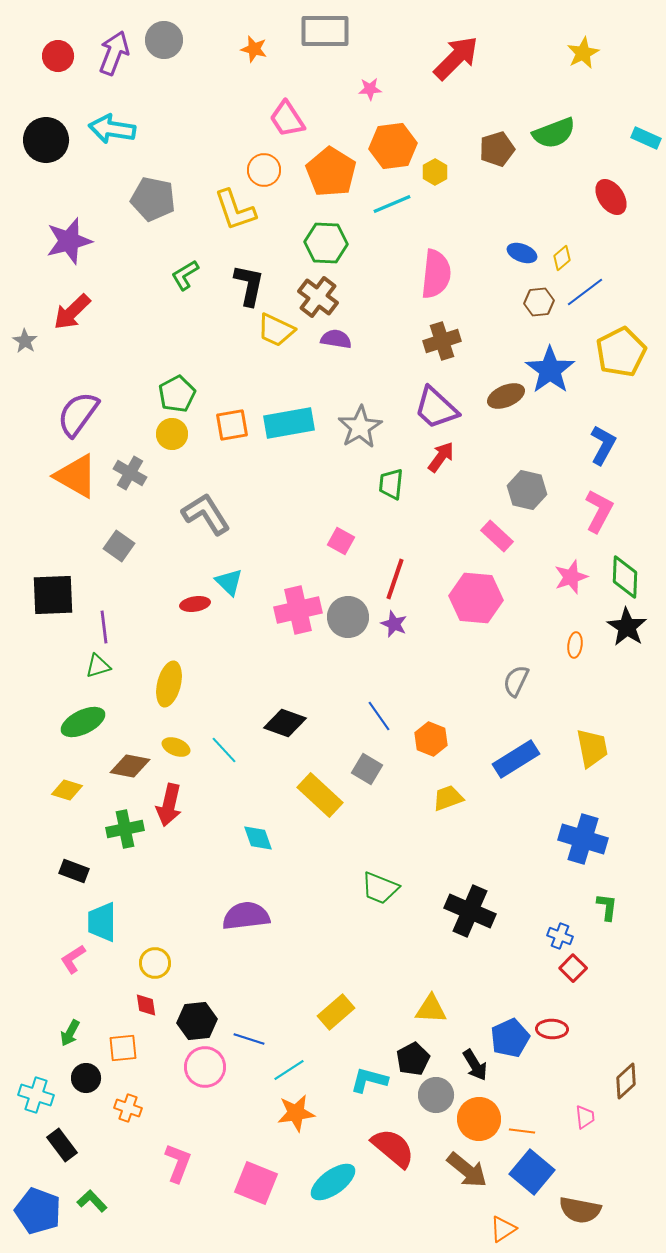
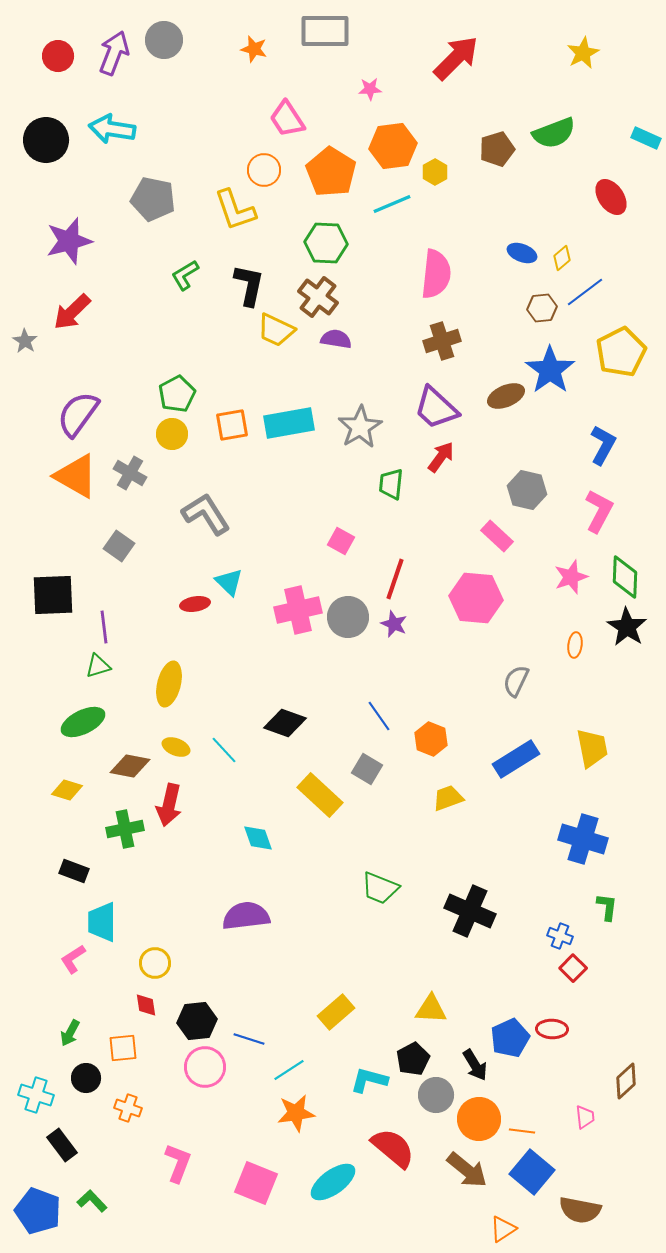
brown hexagon at (539, 302): moved 3 px right, 6 px down
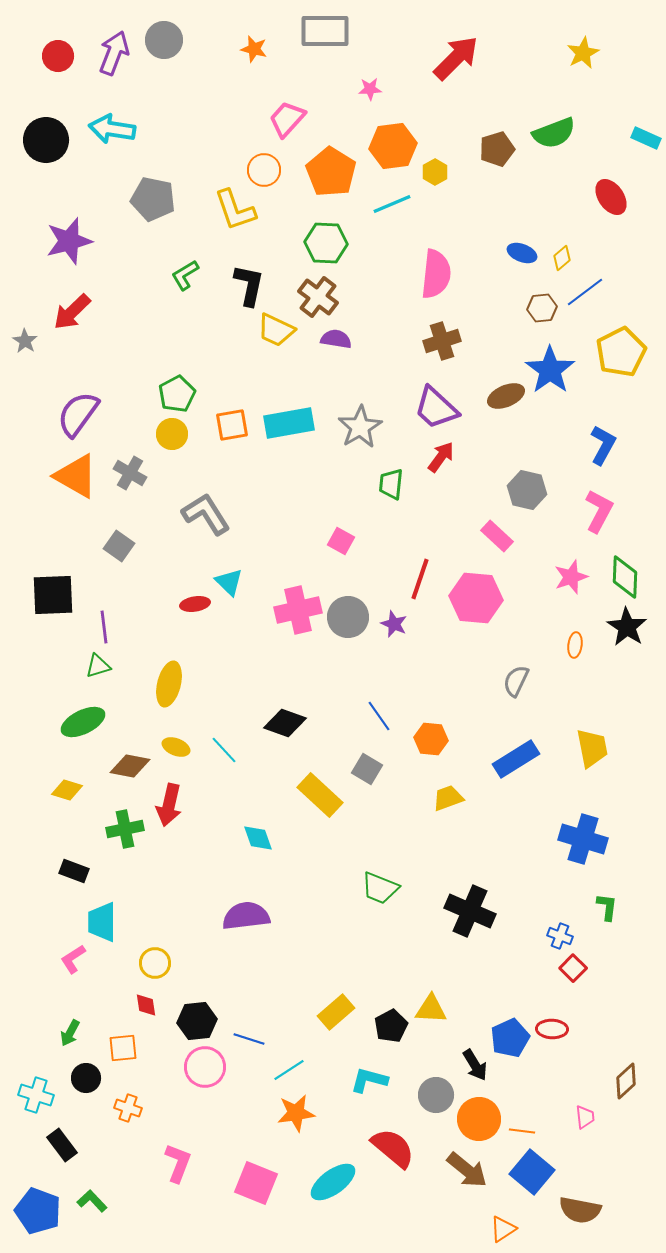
pink trapezoid at (287, 119): rotated 75 degrees clockwise
red line at (395, 579): moved 25 px right
orange hexagon at (431, 739): rotated 16 degrees counterclockwise
black pentagon at (413, 1059): moved 22 px left, 33 px up
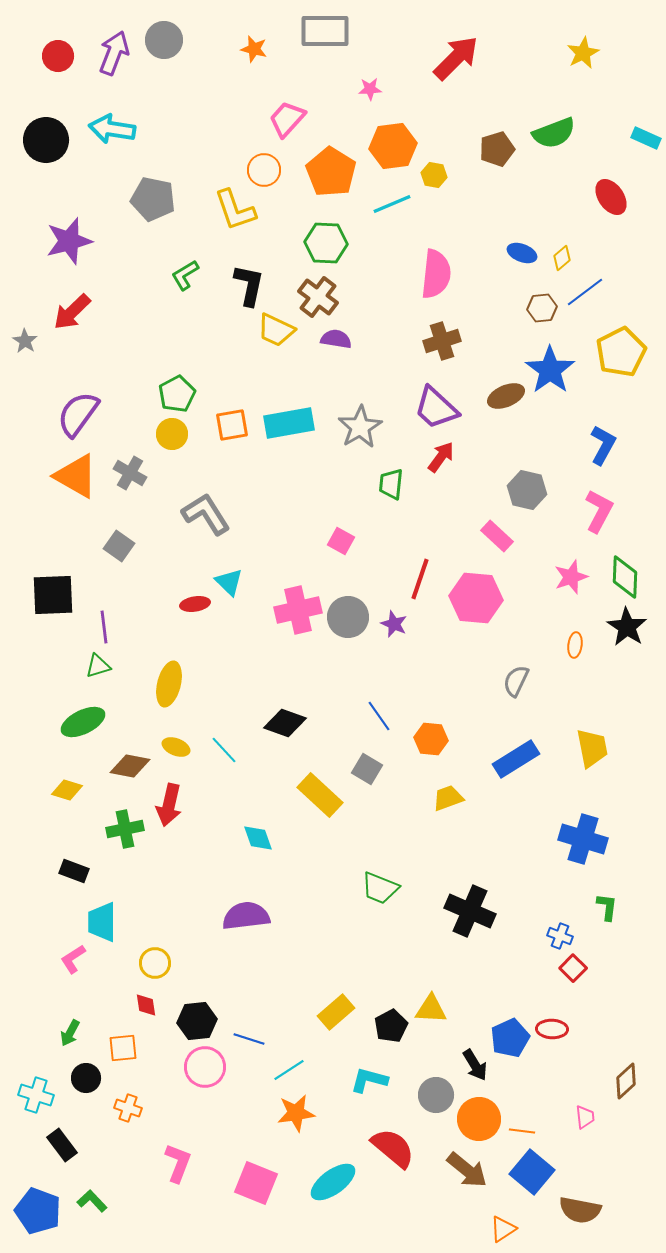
yellow hexagon at (435, 172): moved 1 px left, 3 px down; rotated 20 degrees counterclockwise
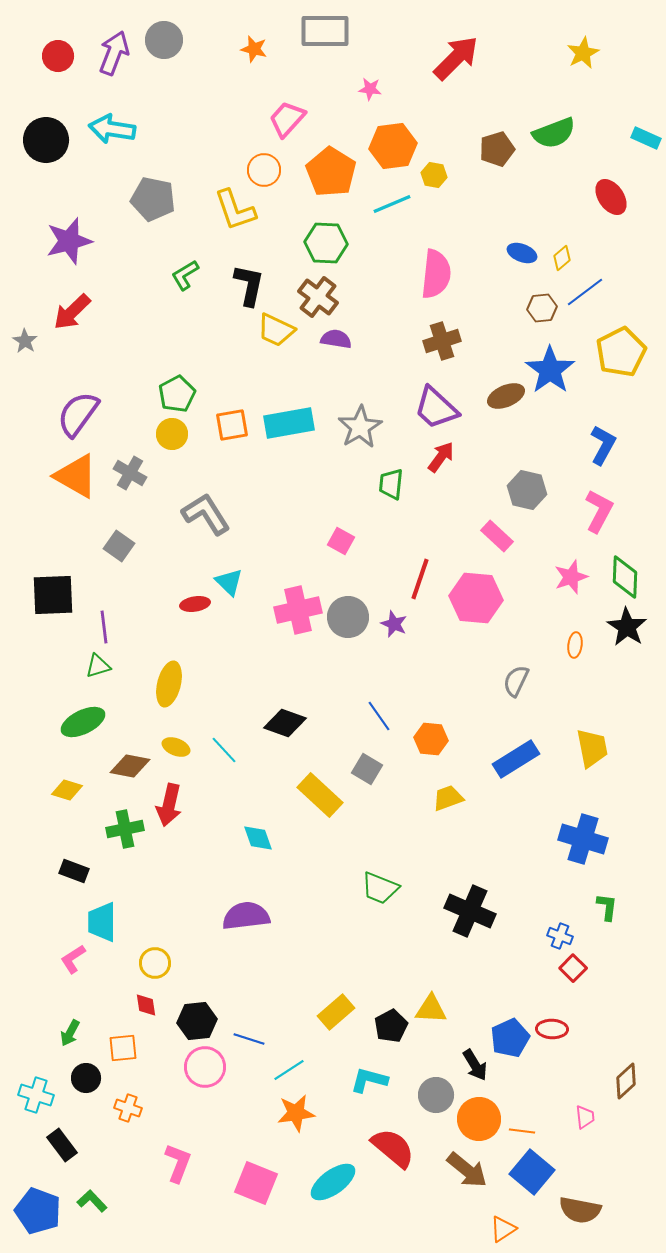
pink star at (370, 89): rotated 10 degrees clockwise
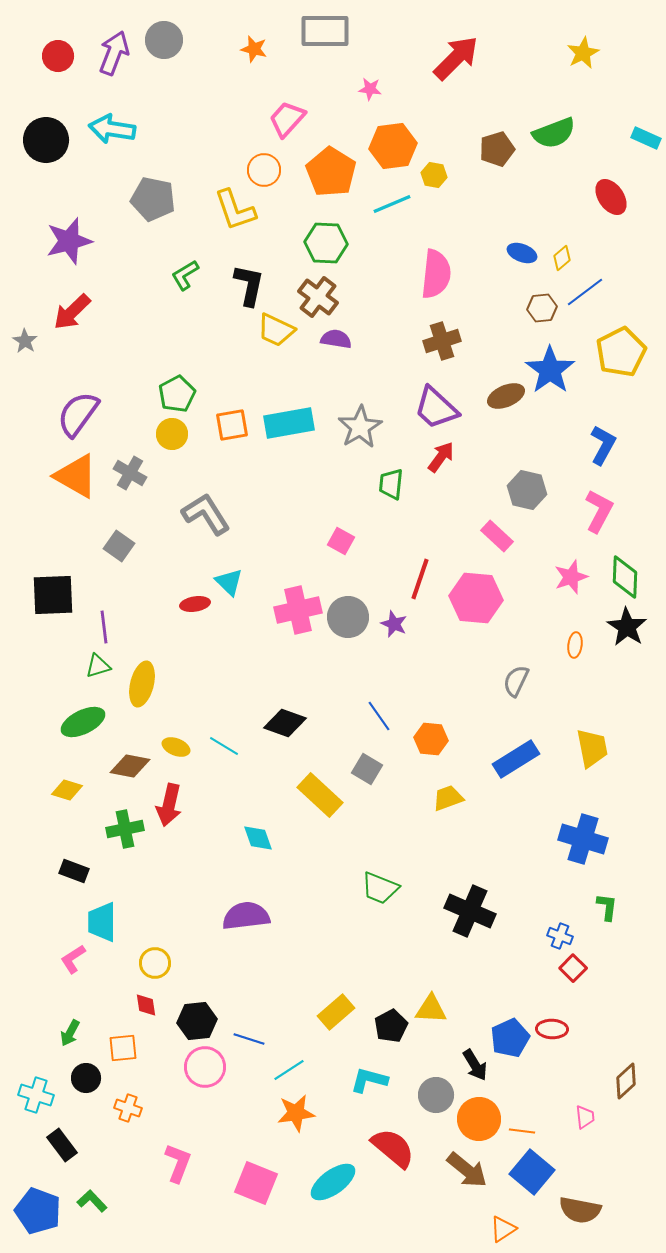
yellow ellipse at (169, 684): moved 27 px left
cyan line at (224, 750): moved 4 px up; rotated 16 degrees counterclockwise
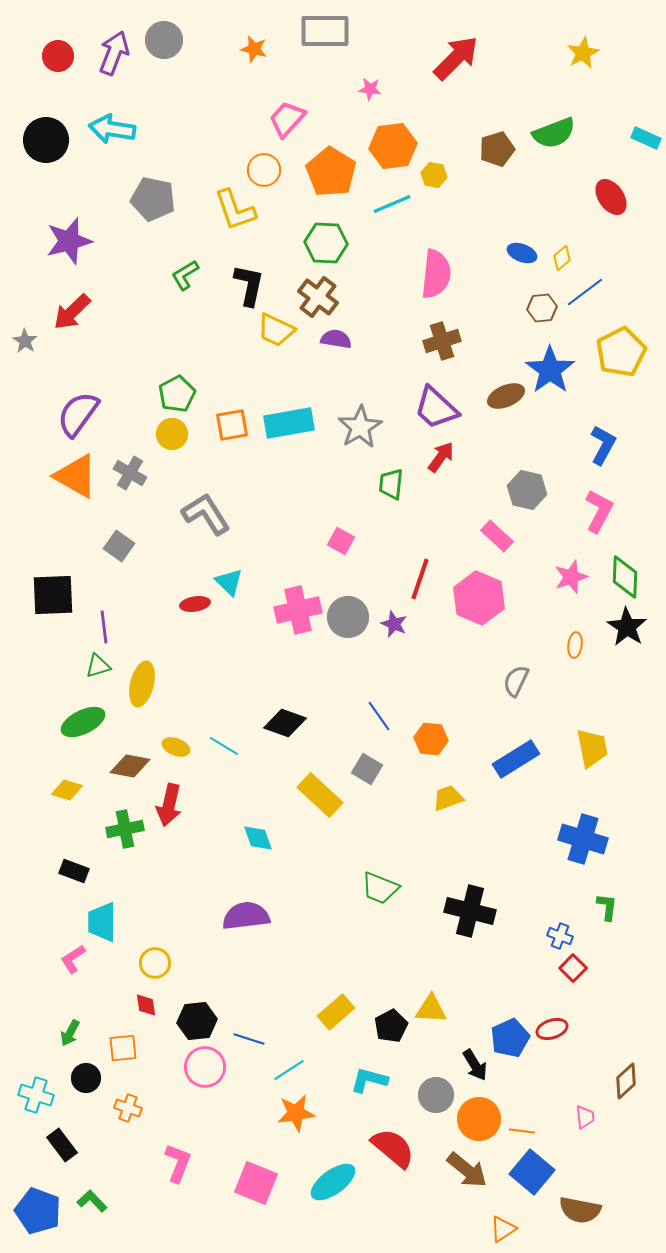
pink hexagon at (476, 598): moved 3 px right; rotated 18 degrees clockwise
black cross at (470, 911): rotated 9 degrees counterclockwise
red ellipse at (552, 1029): rotated 20 degrees counterclockwise
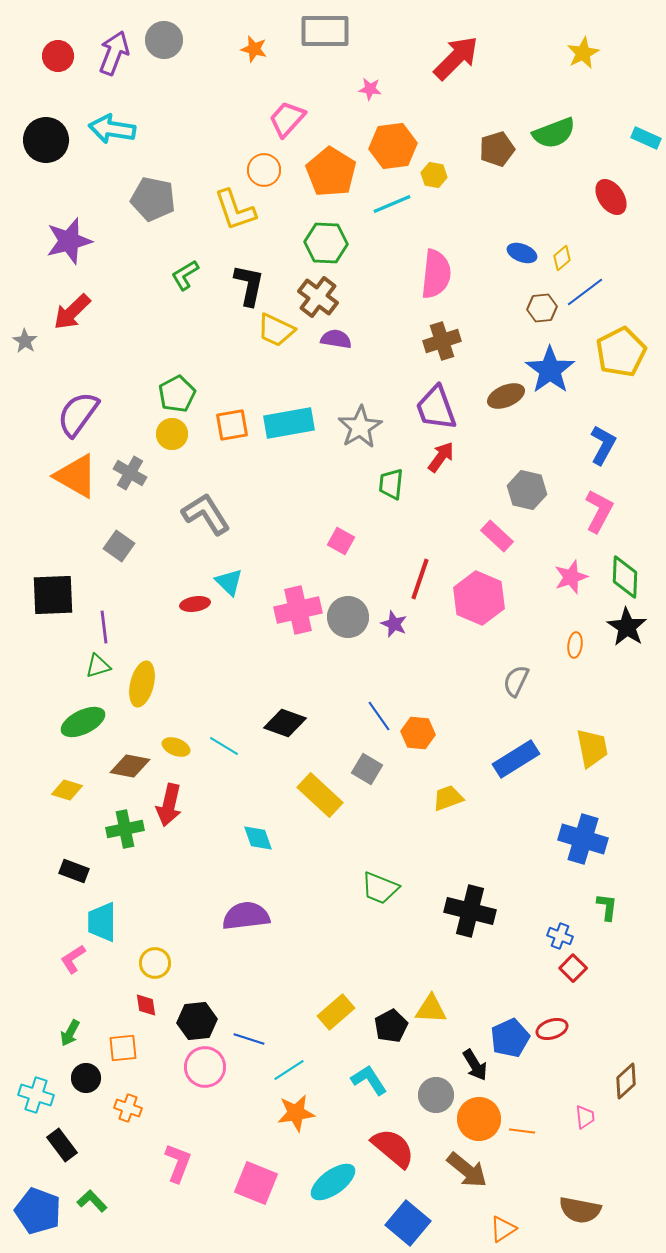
purple trapezoid at (436, 408): rotated 27 degrees clockwise
orange hexagon at (431, 739): moved 13 px left, 6 px up
cyan L-shape at (369, 1080): rotated 42 degrees clockwise
blue square at (532, 1172): moved 124 px left, 51 px down
